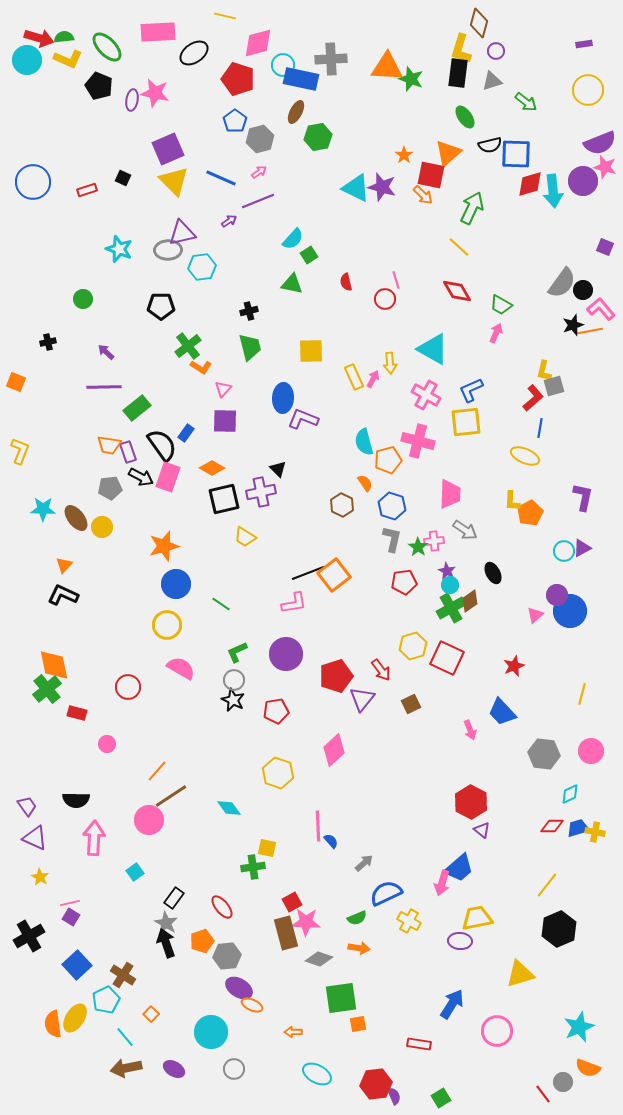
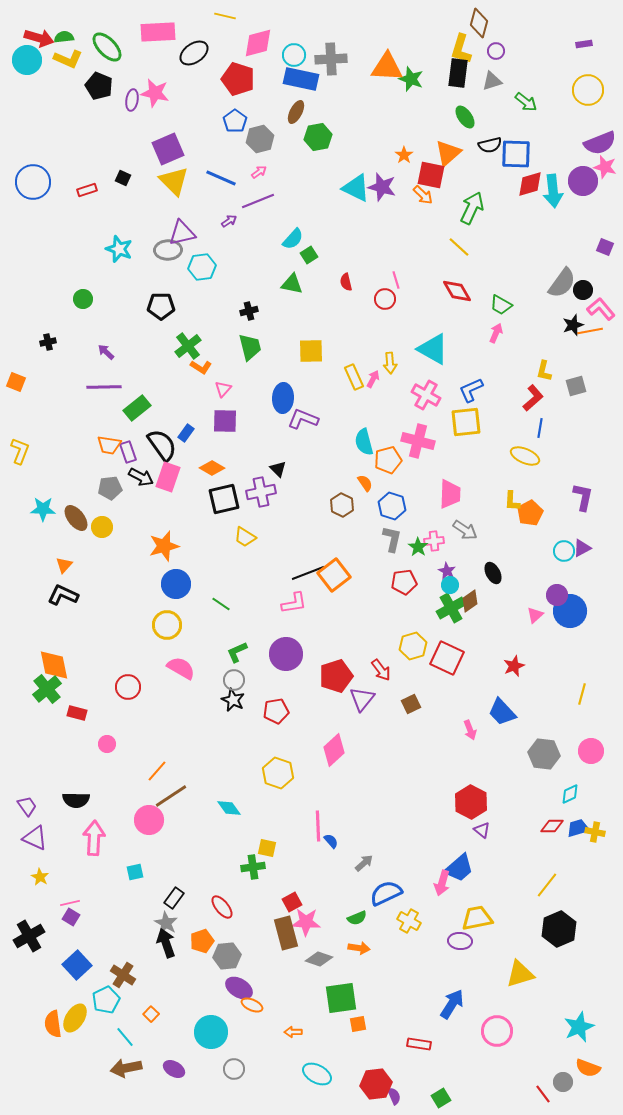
cyan circle at (283, 65): moved 11 px right, 10 px up
gray square at (554, 386): moved 22 px right
cyan square at (135, 872): rotated 24 degrees clockwise
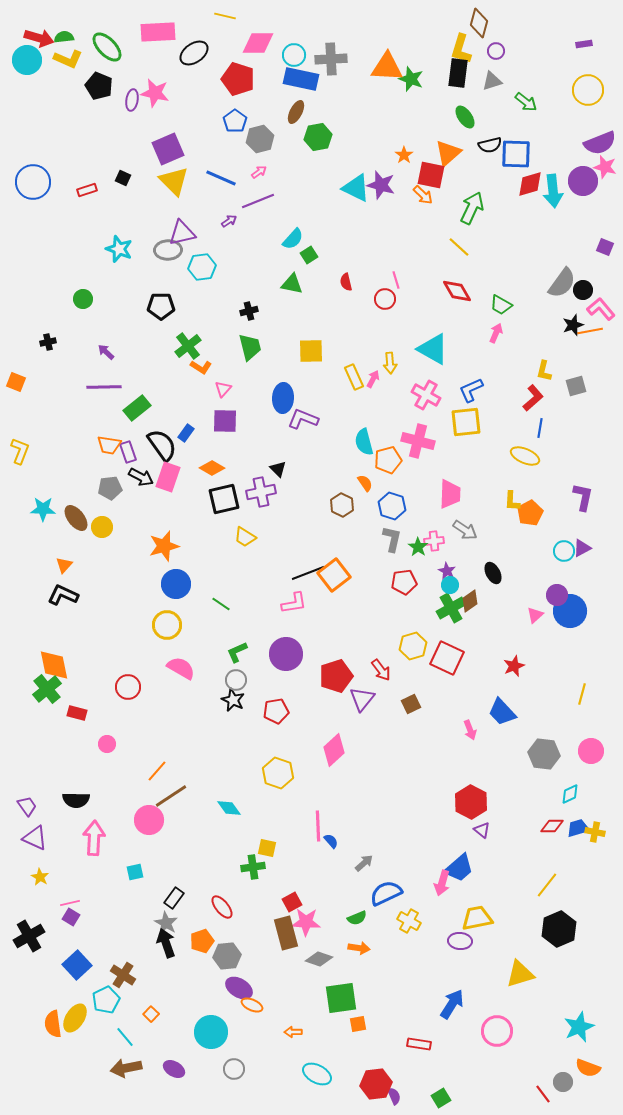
pink diamond at (258, 43): rotated 16 degrees clockwise
purple star at (382, 187): moved 1 px left, 2 px up
gray circle at (234, 680): moved 2 px right
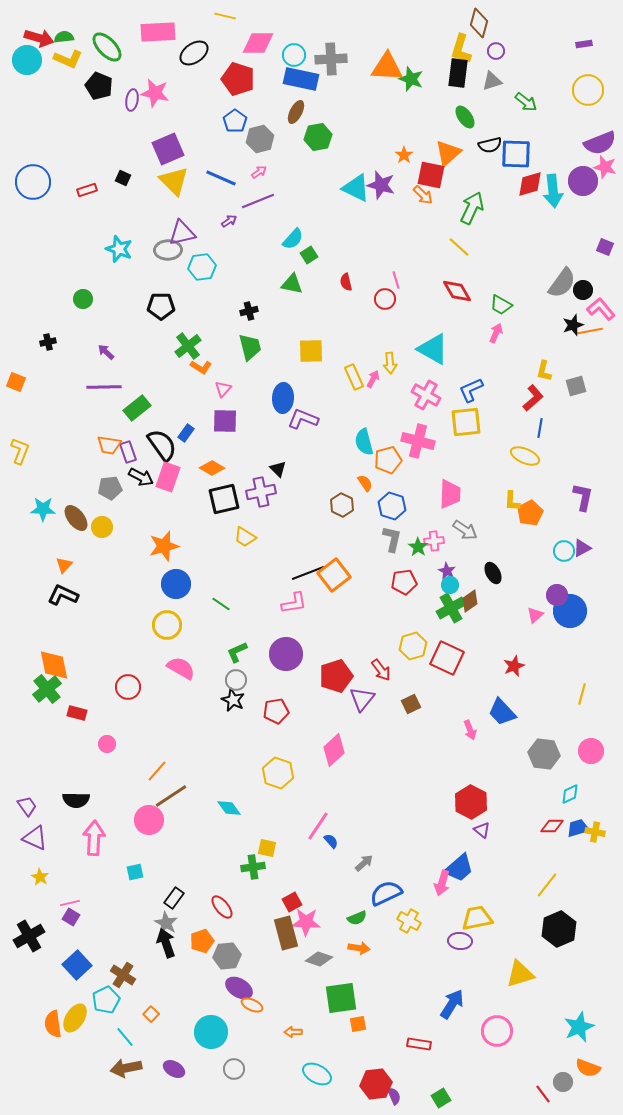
pink line at (318, 826): rotated 36 degrees clockwise
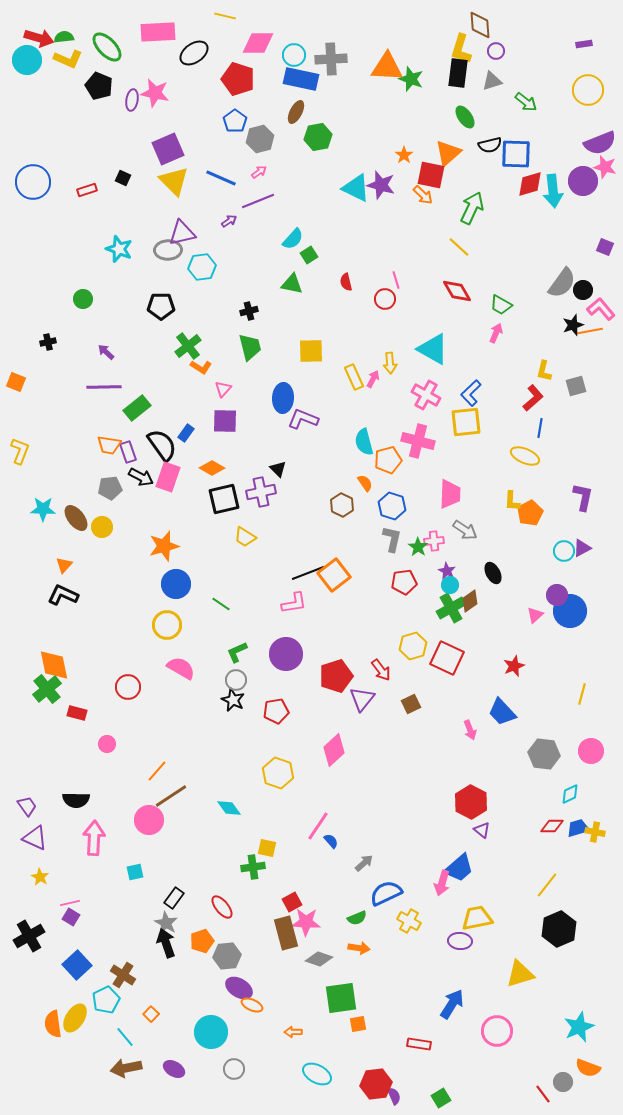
brown diamond at (479, 23): moved 1 px right, 2 px down; rotated 20 degrees counterclockwise
blue L-shape at (471, 390): moved 3 px down; rotated 20 degrees counterclockwise
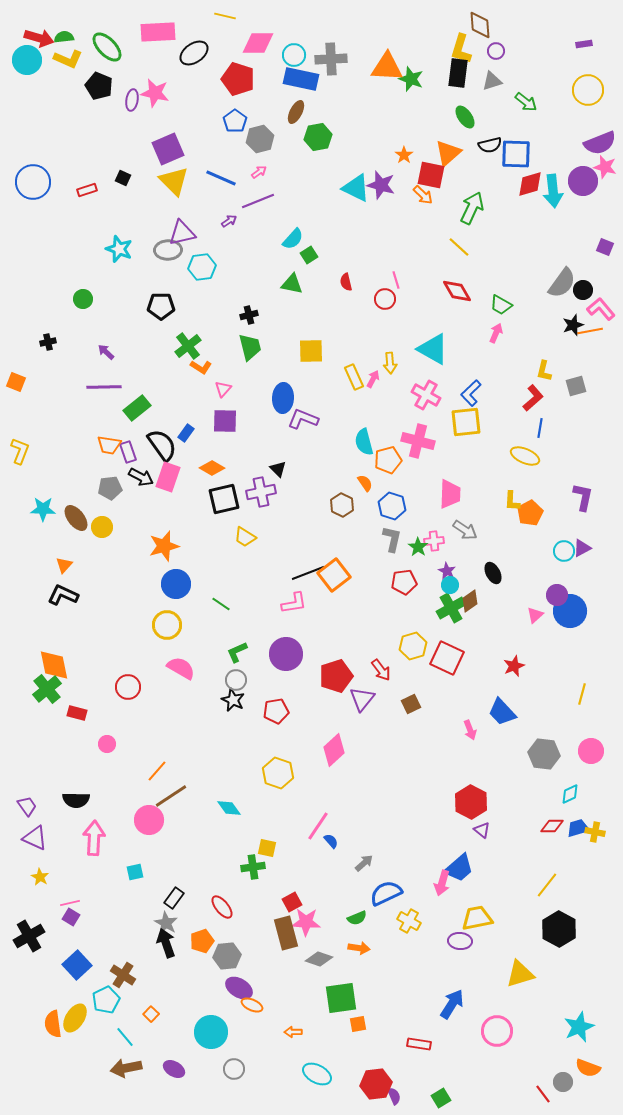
black cross at (249, 311): moved 4 px down
black hexagon at (559, 929): rotated 8 degrees counterclockwise
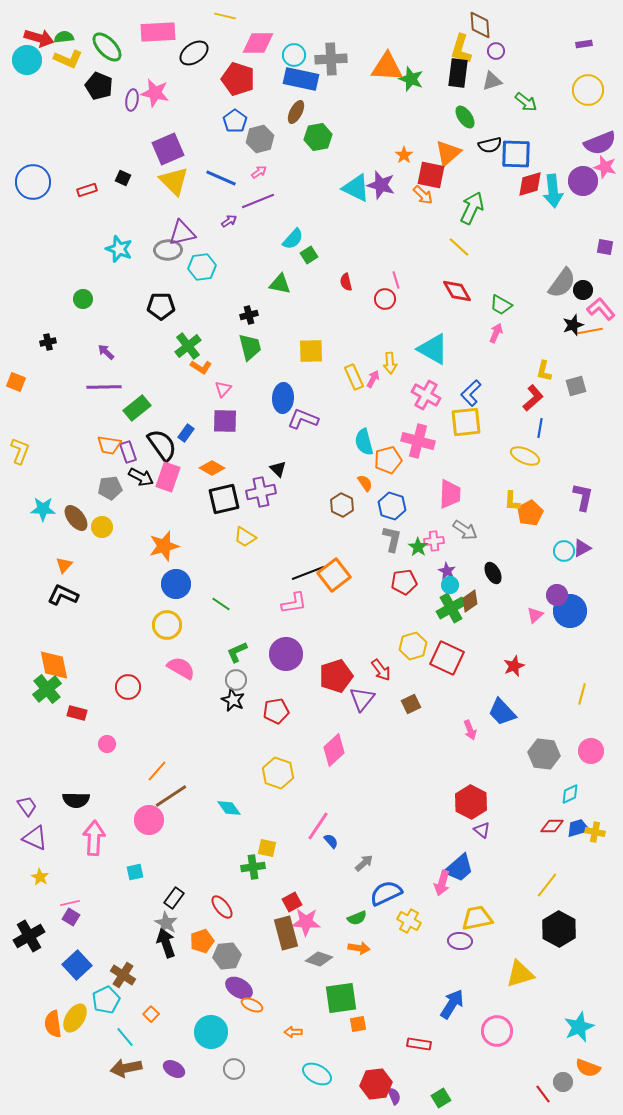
purple square at (605, 247): rotated 12 degrees counterclockwise
green triangle at (292, 284): moved 12 px left
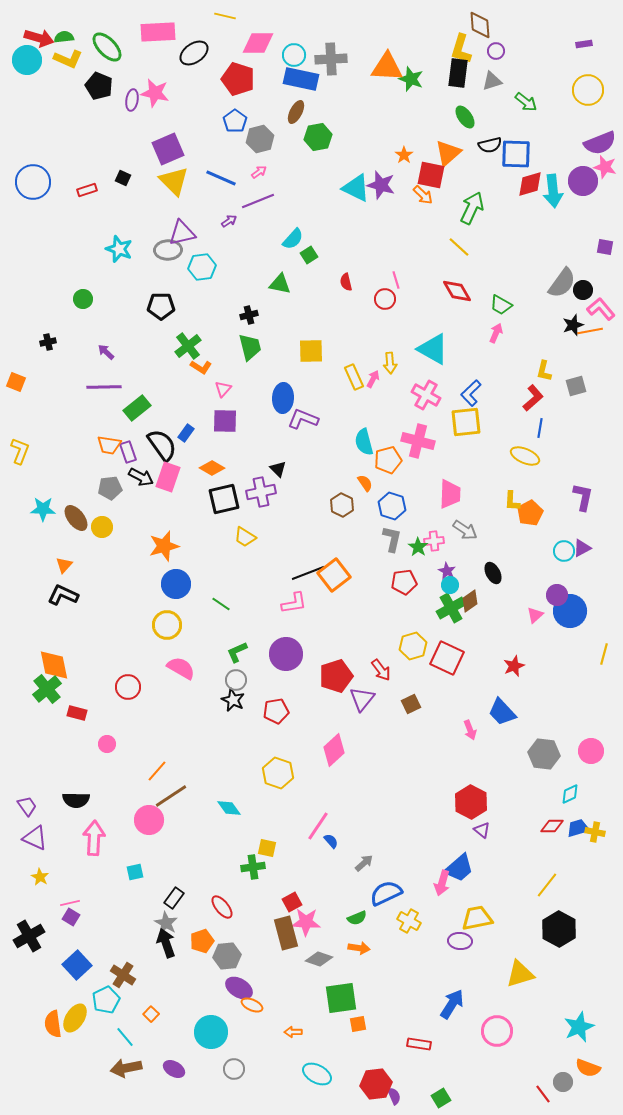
yellow line at (582, 694): moved 22 px right, 40 px up
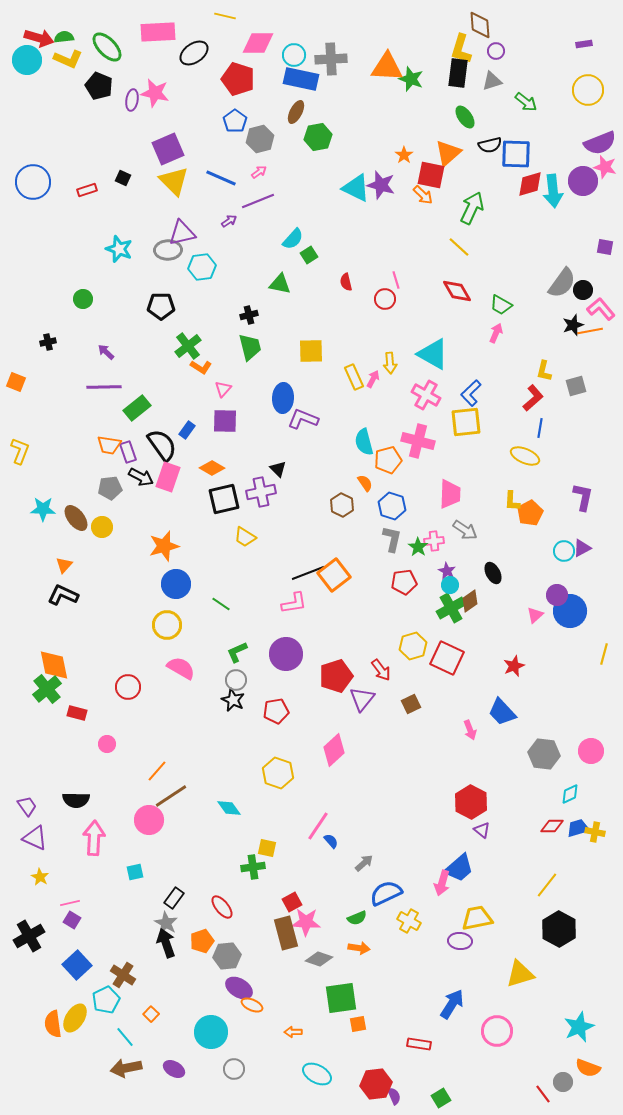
cyan triangle at (433, 349): moved 5 px down
blue rectangle at (186, 433): moved 1 px right, 3 px up
purple square at (71, 917): moved 1 px right, 3 px down
